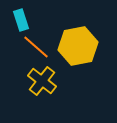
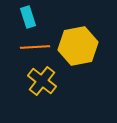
cyan rectangle: moved 7 px right, 3 px up
orange line: moved 1 px left; rotated 44 degrees counterclockwise
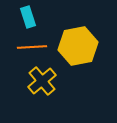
orange line: moved 3 px left
yellow cross: rotated 12 degrees clockwise
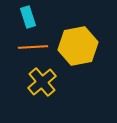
orange line: moved 1 px right
yellow cross: moved 1 px down
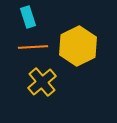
yellow hexagon: rotated 15 degrees counterclockwise
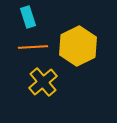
yellow cross: moved 1 px right
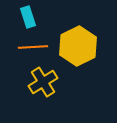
yellow cross: rotated 8 degrees clockwise
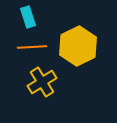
orange line: moved 1 px left
yellow cross: moved 1 px left
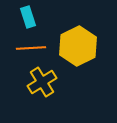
orange line: moved 1 px left, 1 px down
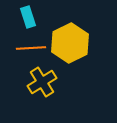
yellow hexagon: moved 8 px left, 3 px up
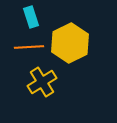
cyan rectangle: moved 3 px right
orange line: moved 2 px left, 1 px up
